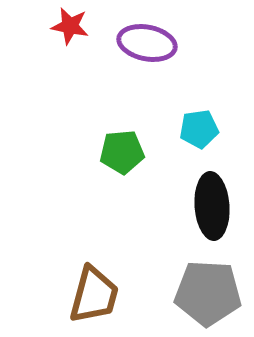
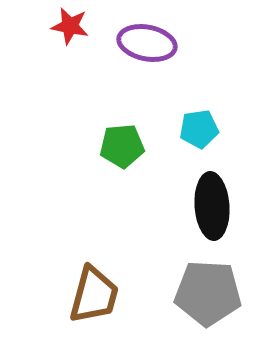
green pentagon: moved 6 px up
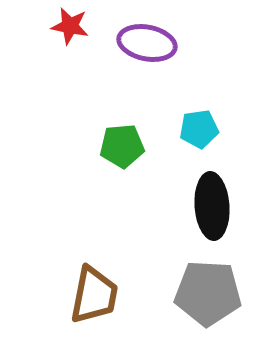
brown trapezoid: rotated 4 degrees counterclockwise
